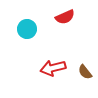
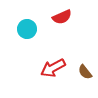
red semicircle: moved 3 px left
red arrow: rotated 15 degrees counterclockwise
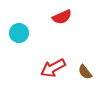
cyan circle: moved 8 px left, 4 px down
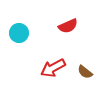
red semicircle: moved 6 px right, 9 px down
brown semicircle: rotated 14 degrees counterclockwise
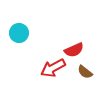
red semicircle: moved 6 px right, 24 px down
